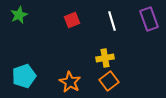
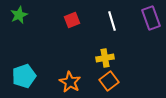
purple rectangle: moved 2 px right, 1 px up
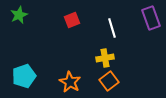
white line: moved 7 px down
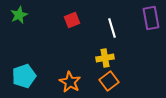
purple rectangle: rotated 10 degrees clockwise
